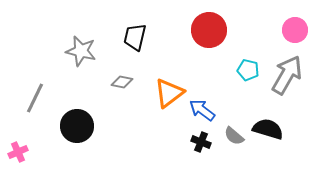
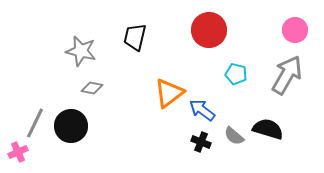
cyan pentagon: moved 12 px left, 4 px down
gray diamond: moved 30 px left, 6 px down
gray line: moved 25 px down
black circle: moved 6 px left
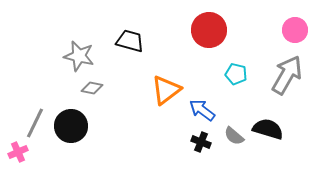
black trapezoid: moved 5 px left, 4 px down; rotated 92 degrees clockwise
gray star: moved 2 px left, 5 px down
orange triangle: moved 3 px left, 3 px up
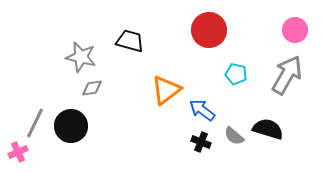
gray star: moved 2 px right, 1 px down
gray diamond: rotated 20 degrees counterclockwise
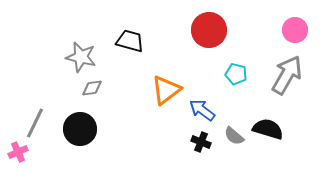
black circle: moved 9 px right, 3 px down
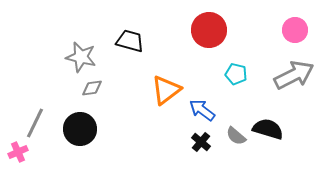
gray arrow: moved 7 px right; rotated 33 degrees clockwise
gray semicircle: moved 2 px right
black cross: rotated 18 degrees clockwise
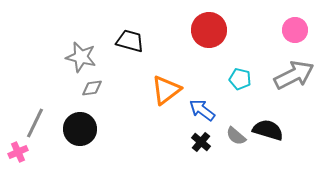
cyan pentagon: moved 4 px right, 5 px down
black semicircle: moved 1 px down
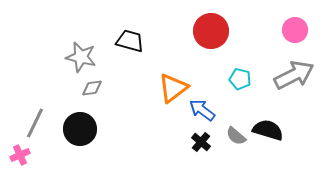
red circle: moved 2 px right, 1 px down
orange triangle: moved 7 px right, 2 px up
pink cross: moved 2 px right, 3 px down
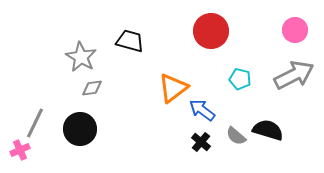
gray star: rotated 16 degrees clockwise
pink cross: moved 5 px up
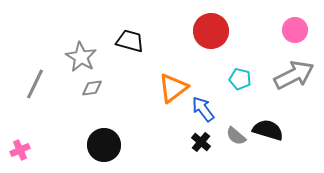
blue arrow: moved 1 px right, 1 px up; rotated 16 degrees clockwise
gray line: moved 39 px up
black circle: moved 24 px right, 16 px down
